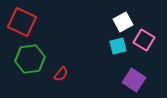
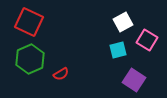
red square: moved 7 px right
pink square: moved 3 px right
cyan square: moved 4 px down
green hexagon: rotated 16 degrees counterclockwise
red semicircle: rotated 21 degrees clockwise
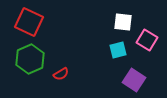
white square: rotated 36 degrees clockwise
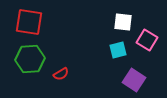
red square: rotated 16 degrees counterclockwise
green hexagon: rotated 20 degrees clockwise
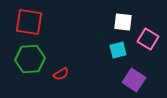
pink square: moved 1 px right, 1 px up
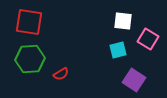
white square: moved 1 px up
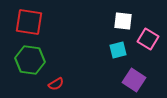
green hexagon: moved 1 px down; rotated 12 degrees clockwise
red semicircle: moved 5 px left, 10 px down
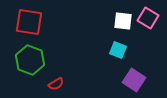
pink square: moved 21 px up
cyan square: rotated 36 degrees clockwise
green hexagon: rotated 12 degrees clockwise
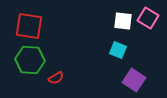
red square: moved 4 px down
green hexagon: rotated 16 degrees counterclockwise
red semicircle: moved 6 px up
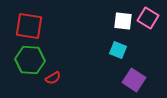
red semicircle: moved 3 px left
